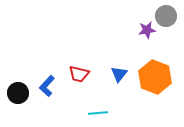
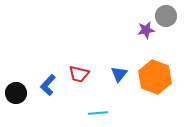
purple star: moved 1 px left
blue L-shape: moved 1 px right, 1 px up
black circle: moved 2 px left
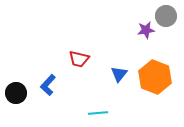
red trapezoid: moved 15 px up
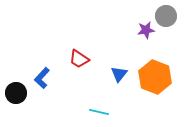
red trapezoid: rotated 20 degrees clockwise
blue L-shape: moved 6 px left, 7 px up
cyan line: moved 1 px right, 1 px up; rotated 18 degrees clockwise
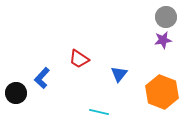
gray circle: moved 1 px down
purple star: moved 17 px right, 10 px down
orange hexagon: moved 7 px right, 15 px down
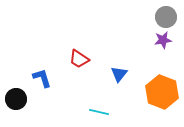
blue L-shape: rotated 120 degrees clockwise
black circle: moved 6 px down
